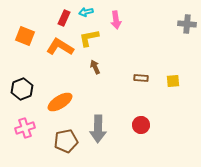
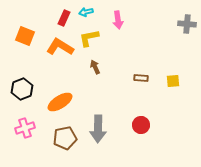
pink arrow: moved 2 px right
brown pentagon: moved 1 px left, 3 px up
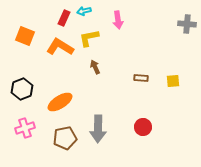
cyan arrow: moved 2 px left, 1 px up
red circle: moved 2 px right, 2 px down
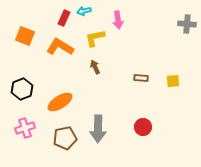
yellow L-shape: moved 6 px right
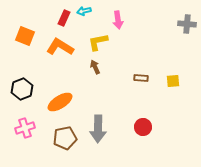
yellow L-shape: moved 3 px right, 4 px down
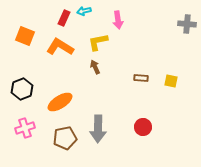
yellow square: moved 2 px left; rotated 16 degrees clockwise
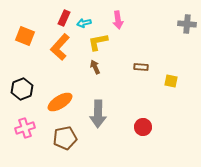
cyan arrow: moved 12 px down
orange L-shape: rotated 80 degrees counterclockwise
brown rectangle: moved 11 px up
gray arrow: moved 15 px up
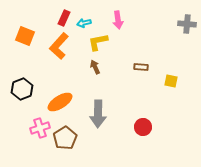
orange L-shape: moved 1 px left, 1 px up
pink cross: moved 15 px right
brown pentagon: rotated 20 degrees counterclockwise
